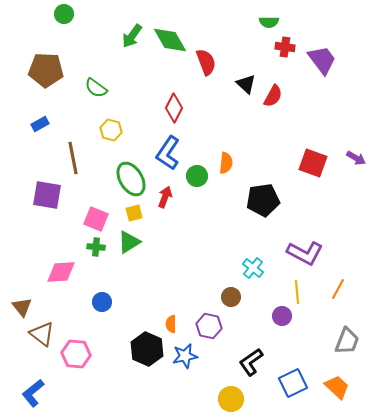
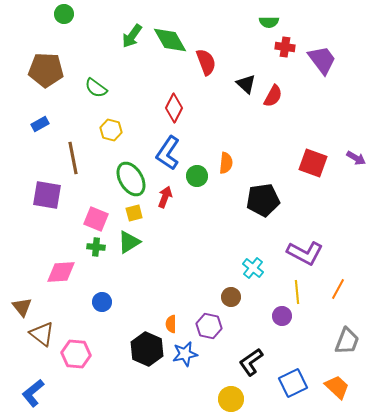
blue star at (185, 356): moved 2 px up
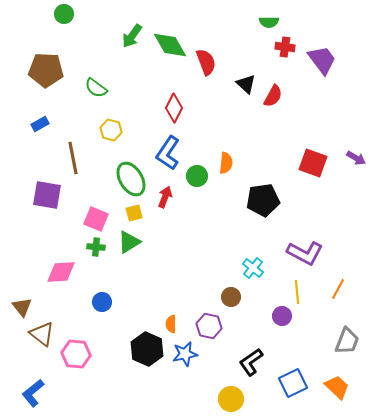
green diamond at (170, 40): moved 5 px down
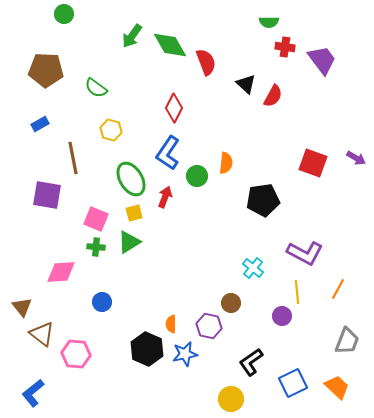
brown circle at (231, 297): moved 6 px down
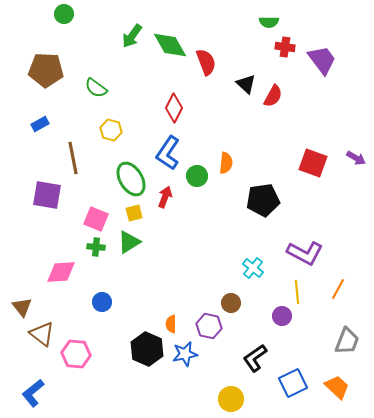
black L-shape at (251, 362): moved 4 px right, 4 px up
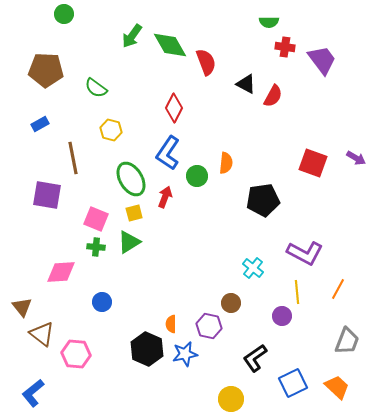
black triangle at (246, 84): rotated 15 degrees counterclockwise
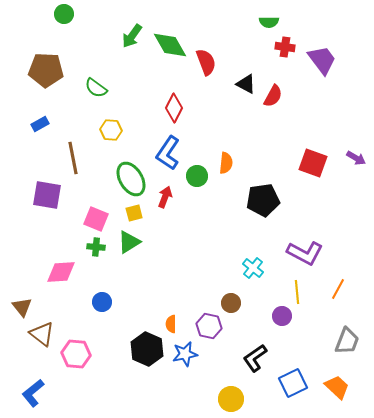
yellow hexagon at (111, 130): rotated 10 degrees counterclockwise
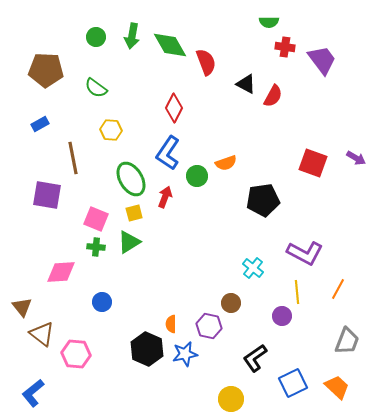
green circle at (64, 14): moved 32 px right, 23 px down
green arrow at (132, 36): rotated 25 degrees counterclockwise
orange semicircle at (226, 163): rotated 65 degrees clockwise
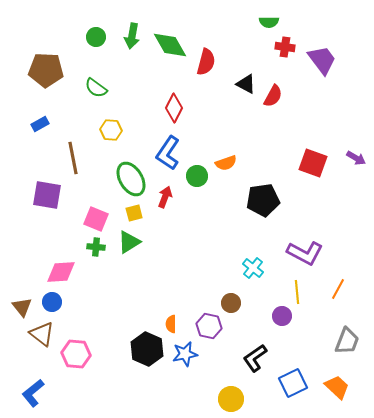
red semicircle at (206, 62): rotated 36 degrees clockwise
blue circle at (102, 302): moved 50 px left
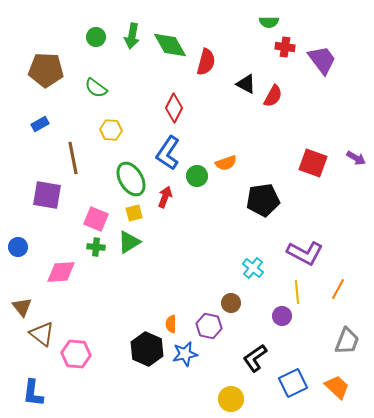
blue circle at (52, 302): moved 34 px left, 55 px up
blue L-shape at (33, 393): rotated 44 degrees counterclockwise
